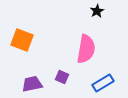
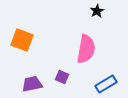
blue rectangle: moved 3 px right, 1 px down
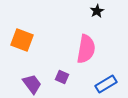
purple trapezoid: rotated 65 degrees clockwise
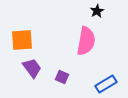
orange square: rotated 25 degrees counterclockwise
pink semicircle: moved 8 px up
purple trapezoid: moved 16 px up
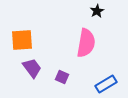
pink semicircle: moved 2 px down
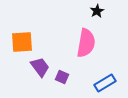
orange square: moved 2 px down
purple trapezoid: moved 8 px right, 1 px up
blue rectangle: moved 1 px left, 1 px up
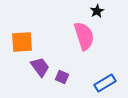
pink semicircle: moved 2 px left, 7 px up; rotated 28 degrees counterclockwise
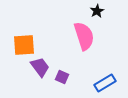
orange square: moved 2 px right, 3 px down
